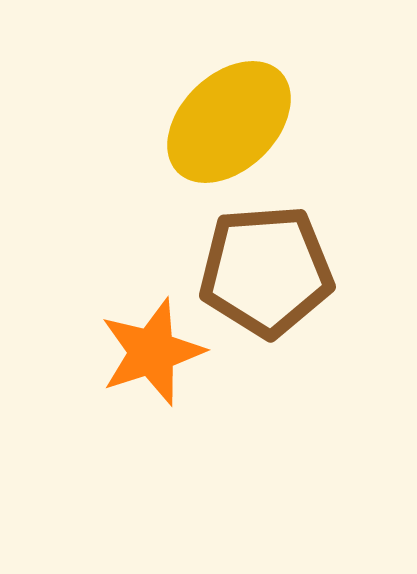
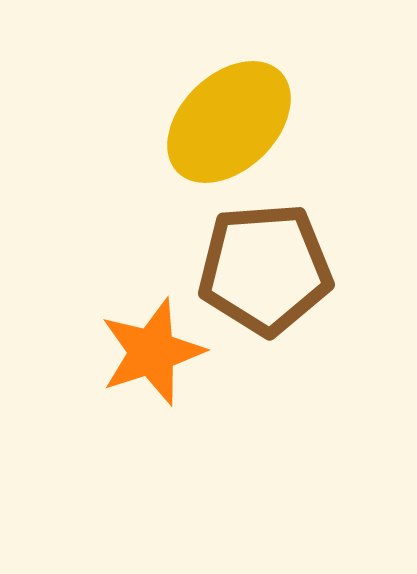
brown pentagon: moved 1 px left, 2 px up
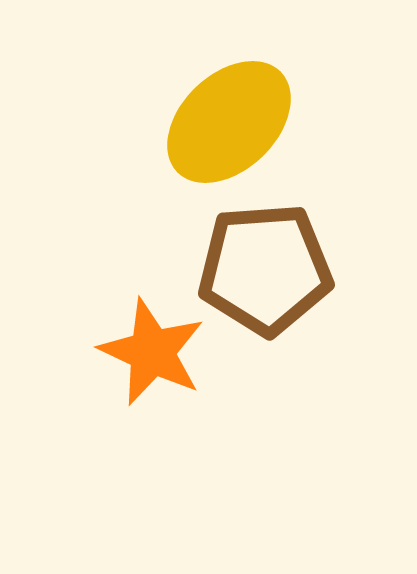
orange star: rotated 29 degrees counterclockwise
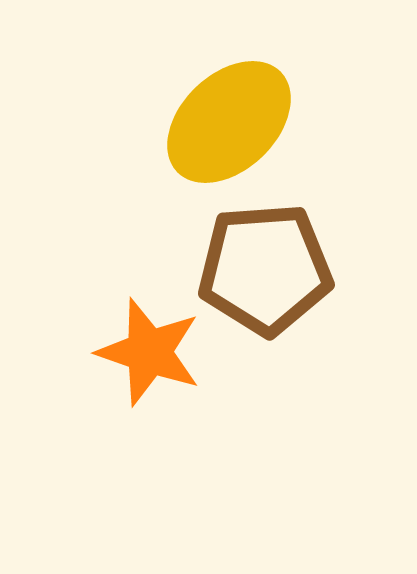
orange star: moved 3 px left; rotated 6 degrees counterclockwise
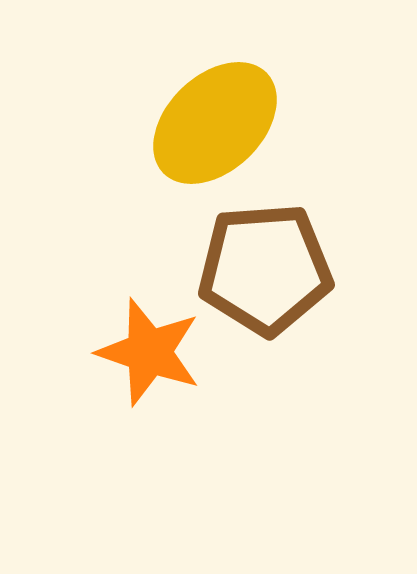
yellow ellipse: moved 14 px left, 1 px down
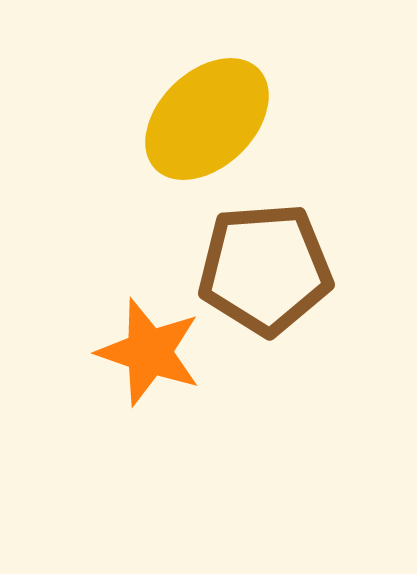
yellow ellipse: moved 8 px left, 4 px up
